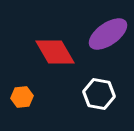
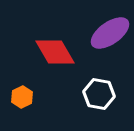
purple ellipse: moved 2 px right, 1 px up
orange hexagon: rotated 20 degrees counterclockwise
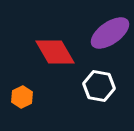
white hexagon: moved 8 px up
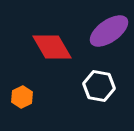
purple ellipse: moved 1 px left, 2 px up
red diamond: moved 3 px left, 5 px up
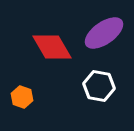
purple ellipse: moved 5 px left, 2 px down
orange hexagon: rotated 15 degrees counterclockwise
